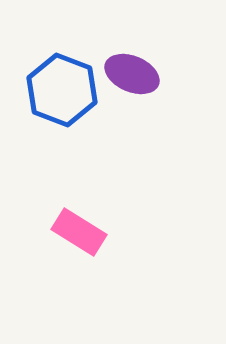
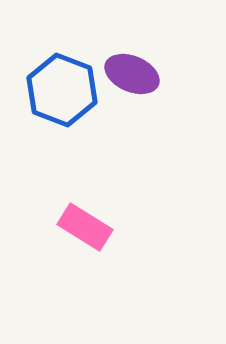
pink rectangle: moved 6 px right, 5 px up
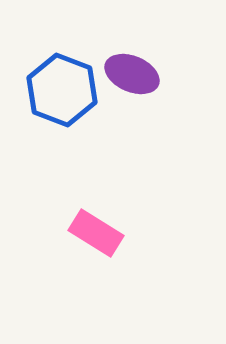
pink rectangle: moved 11 px right, 6 px down
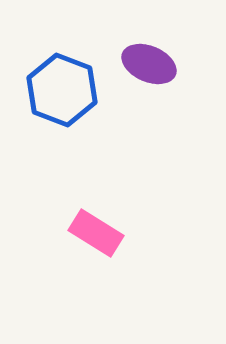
purple ellipse: moved 17 px right, 10 px up
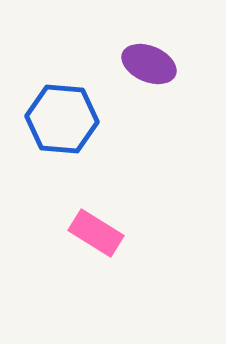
blue hexagon: moved 29 px down; rotated 16 degrees counterclockwise
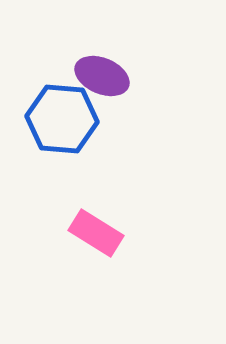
purple ellipse: moved 47 px left, 12 px down
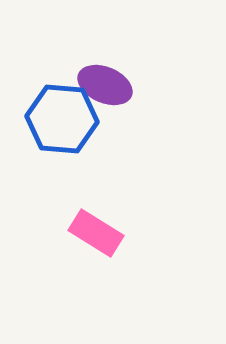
purple ellipse: moved 3 px right, 9 px down
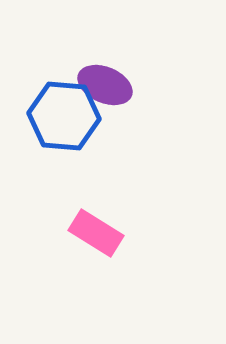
blue hexagon: moved 2 px right, 3 px up
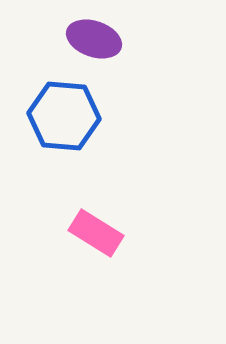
purple ellipse: moved 11 px left, 46 px up; rotated 4 degrees counterclockwise
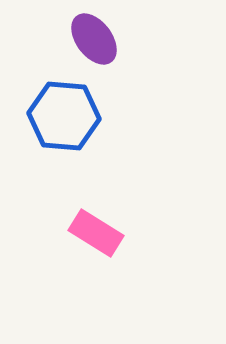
purple ellipse: rotated 34 degrees clockwise
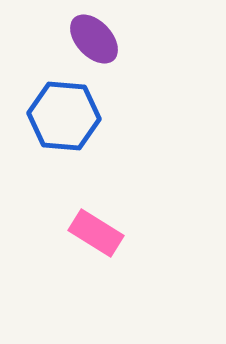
purple ellipse: rotated 6 degrees counterclockwise
